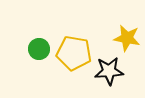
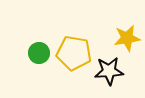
yellow star: rotated 20 degrees counterclockwise
green circle: moved 4 px down
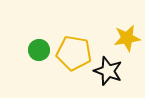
green circle: moved 3 px up
black star: moved 1 px left; rotated 24 degrees clockwise
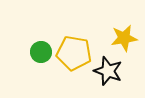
yellow star: moved 3 px left
green circle: moved 2 px right, 2 px down
